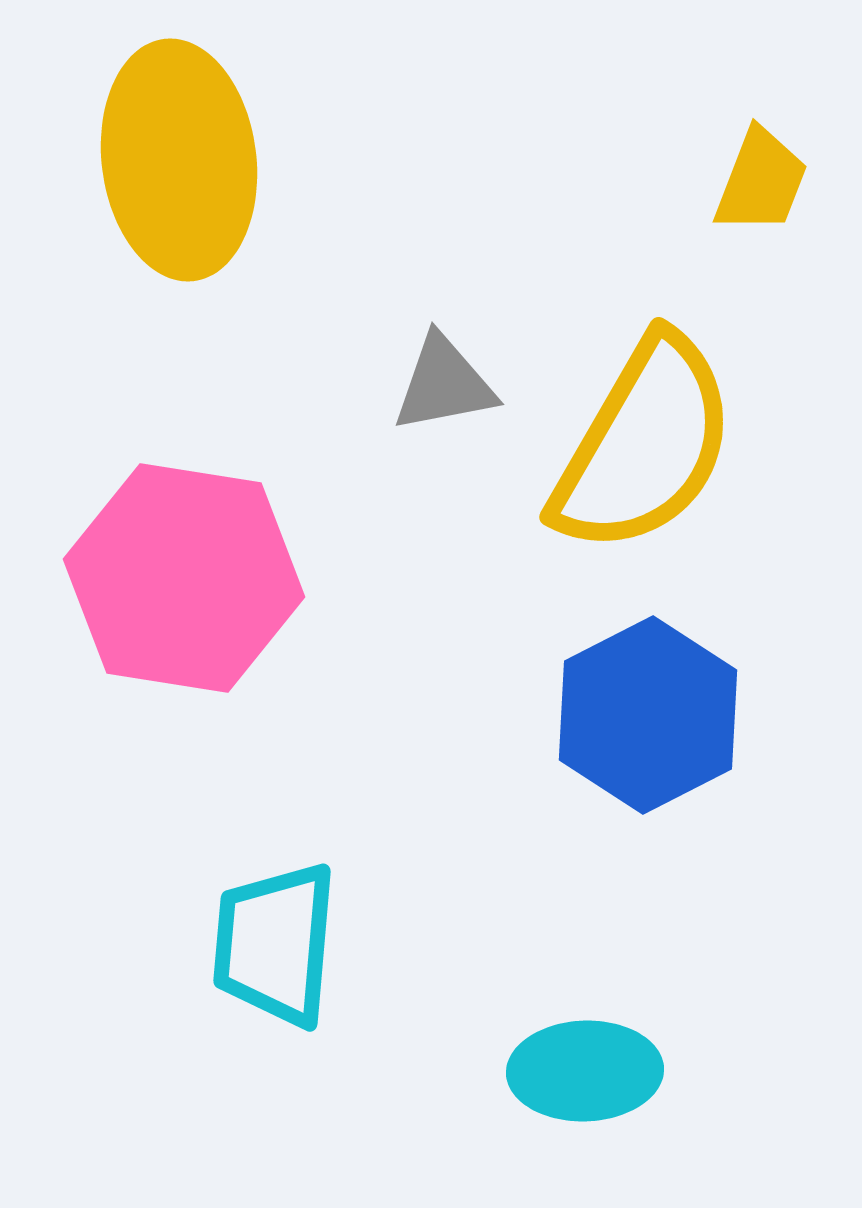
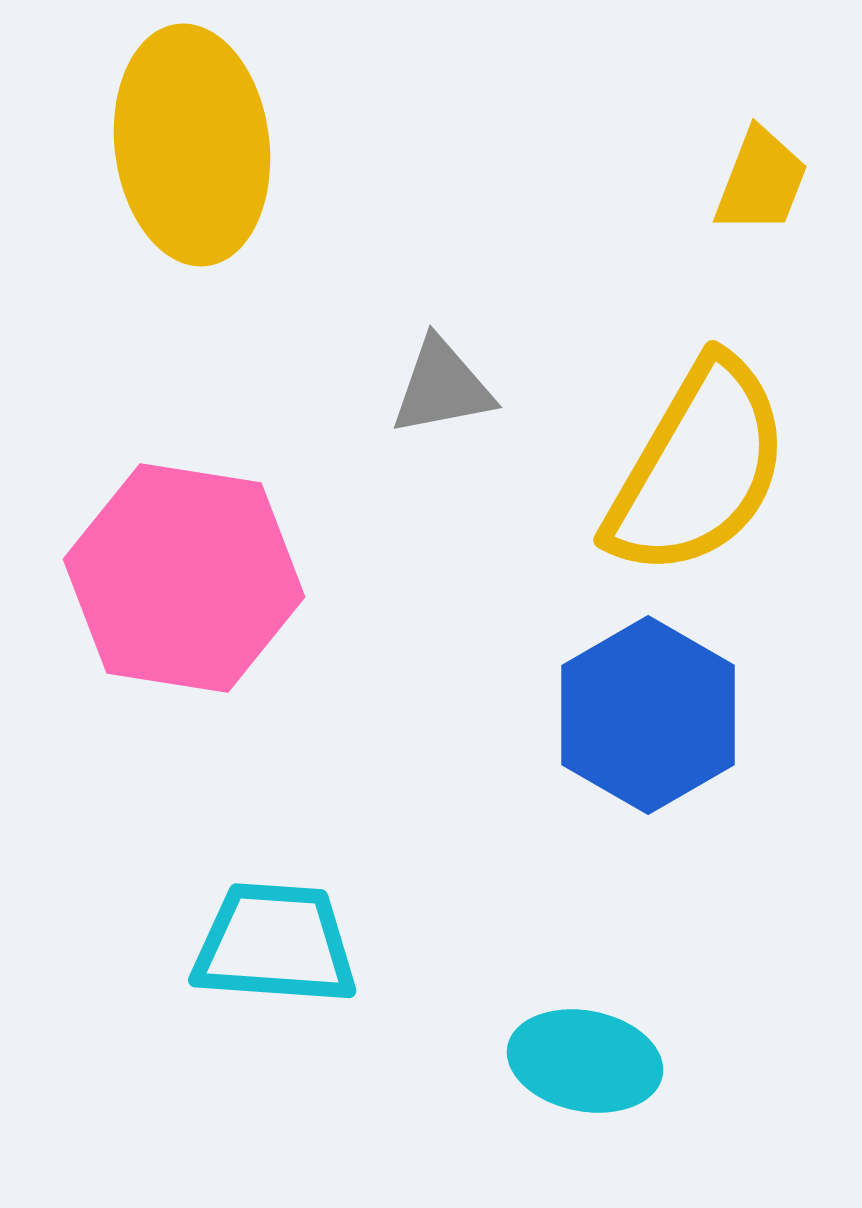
yellow ellipse: moved 13 px right, 15 px up
gray triangle: moved 2 px left, 3 px down
yellow semicircle: moved 54 px right, 23 px down
blue hexagon: rotated 3 degrees counterclockwise
cyan trapezoid: rotated 89 degrees clockwise
cyan ellipse: moved 10 px up; rotated 13 degrees clockwise
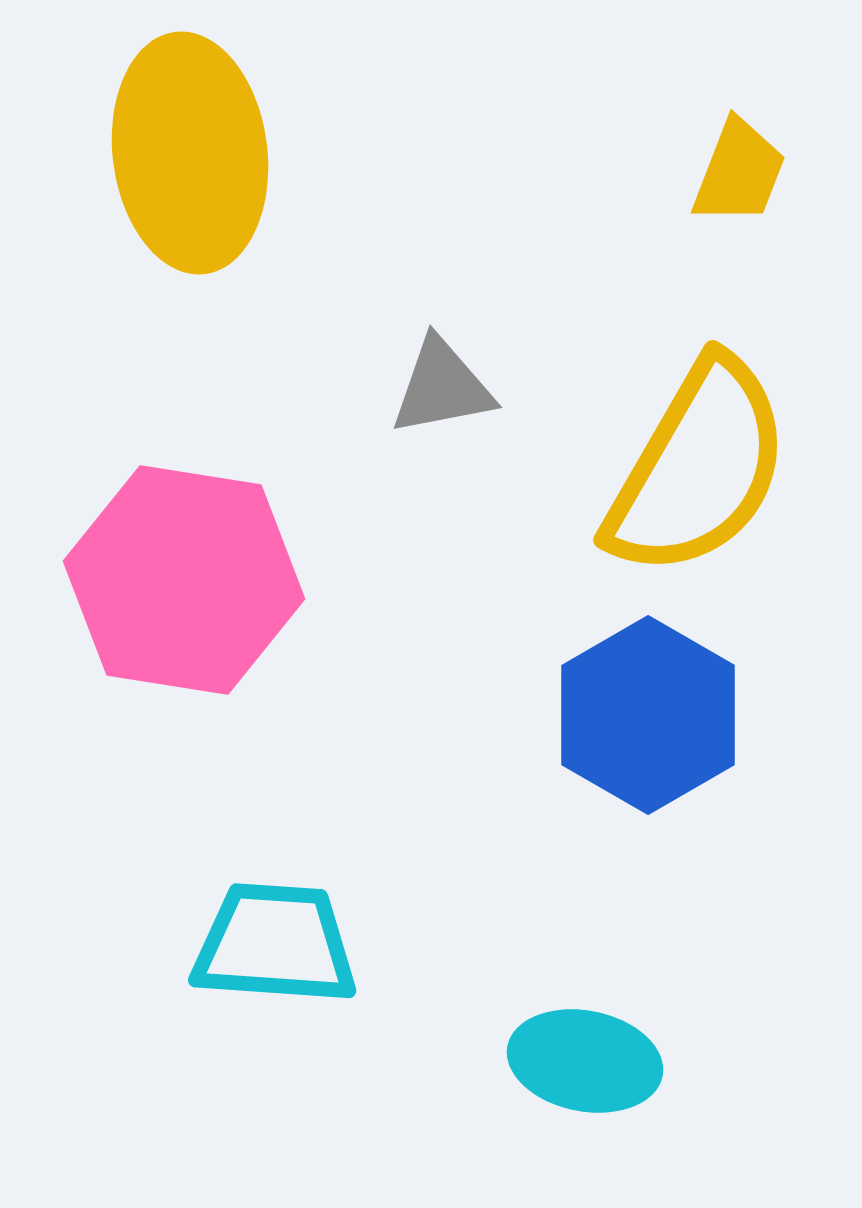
yellow ellipse: moved 2 px left, 8 px down
yellow trapezoid: moved 22 px left, 9 px up
pink hexagon: moved 2 px down
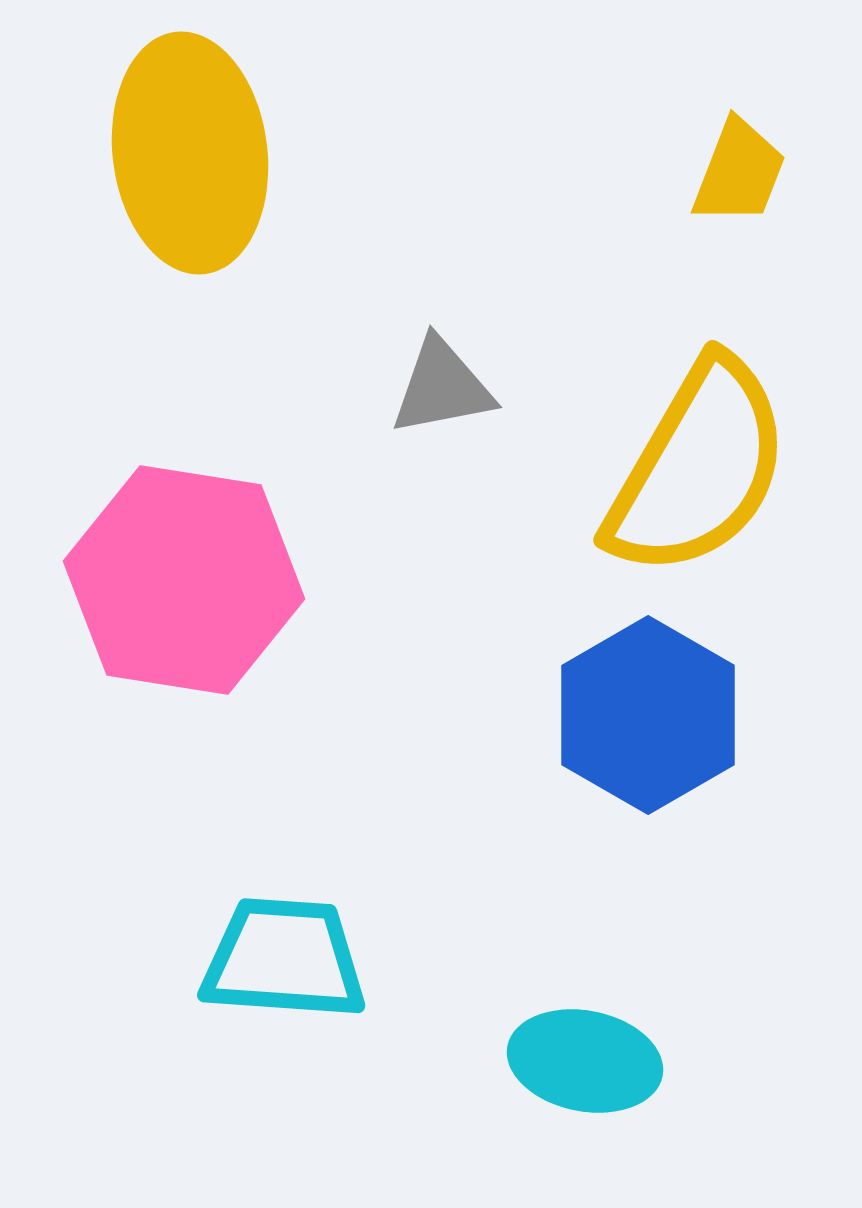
cyan trapezoid: moved 9 px right, 15 px down
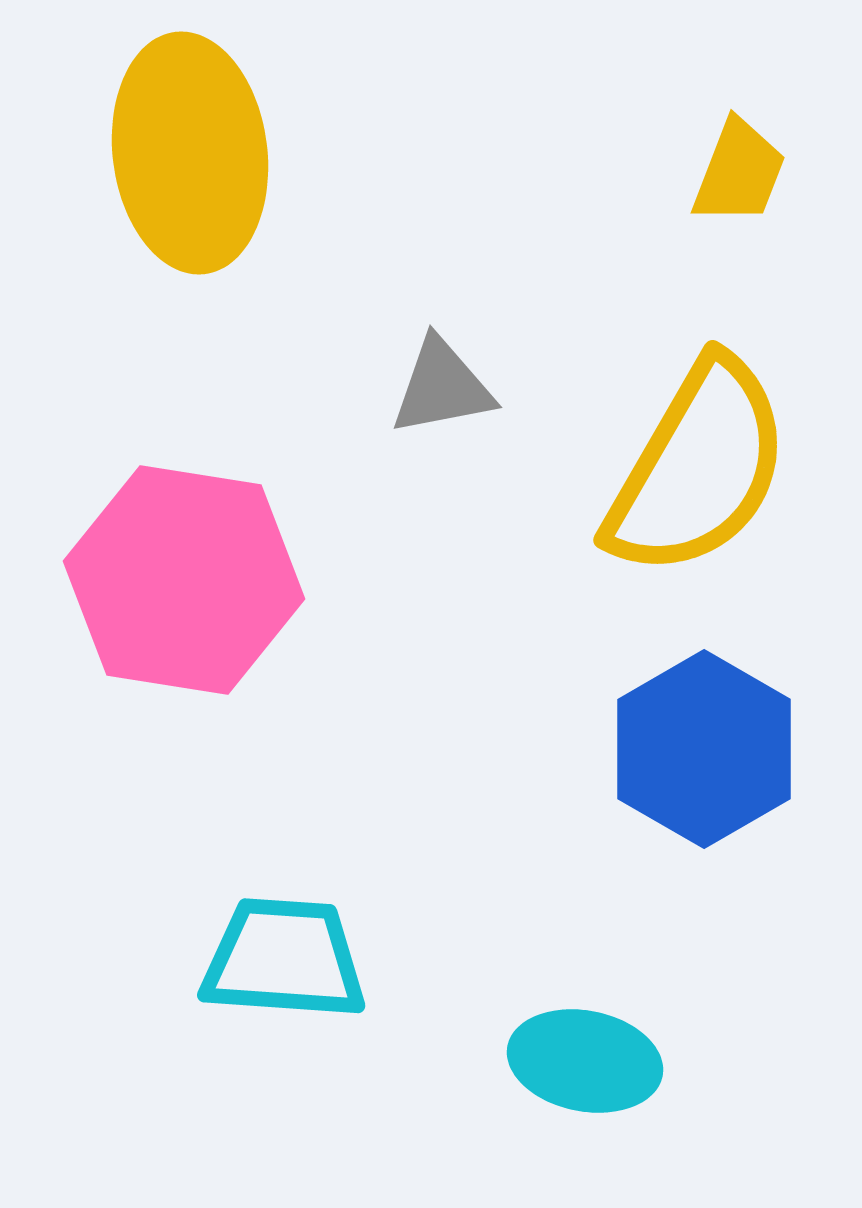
blue hexagon: moved 56 px right, 34 px down
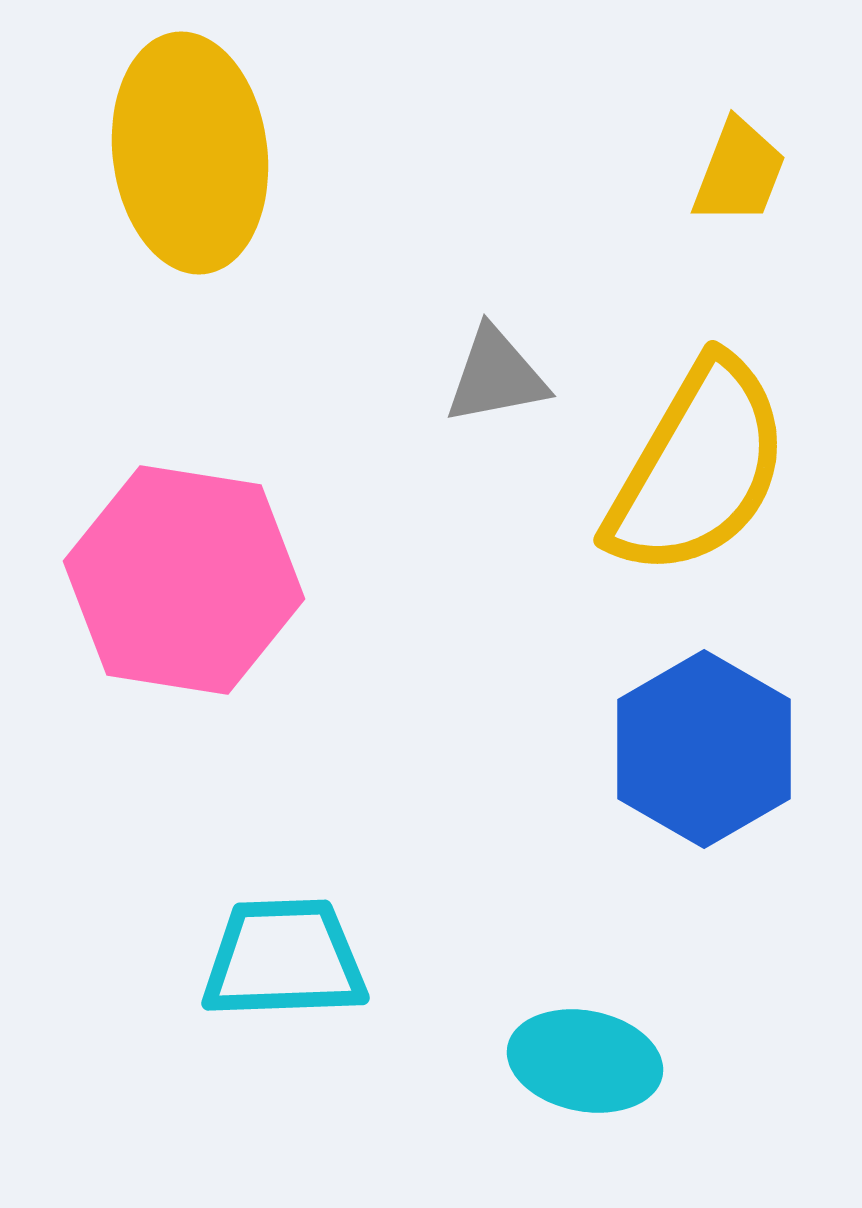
gray triangle: moved 54 px right, 11 px up
cyan trapezoid: rotated 6 degrees counterclockwise
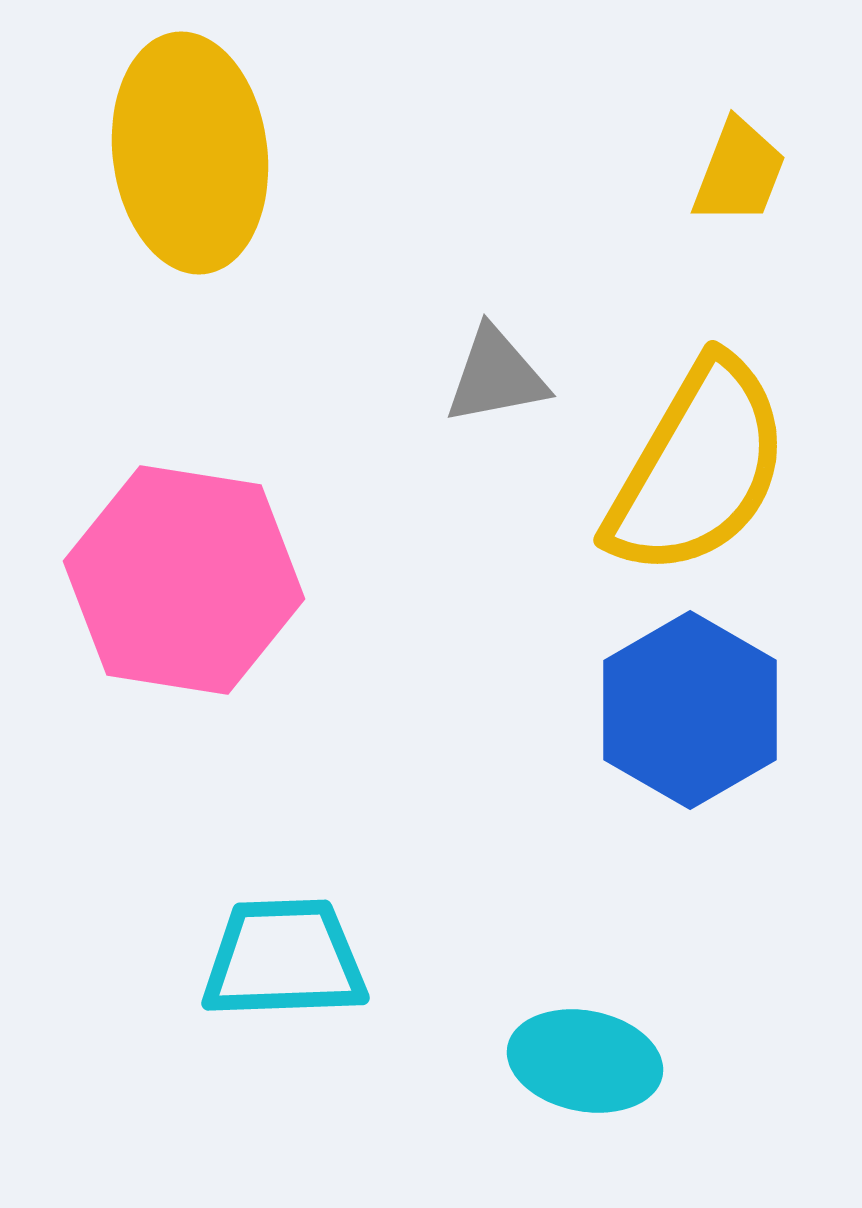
blue hexagon: moved 14 px left, 39 px up
